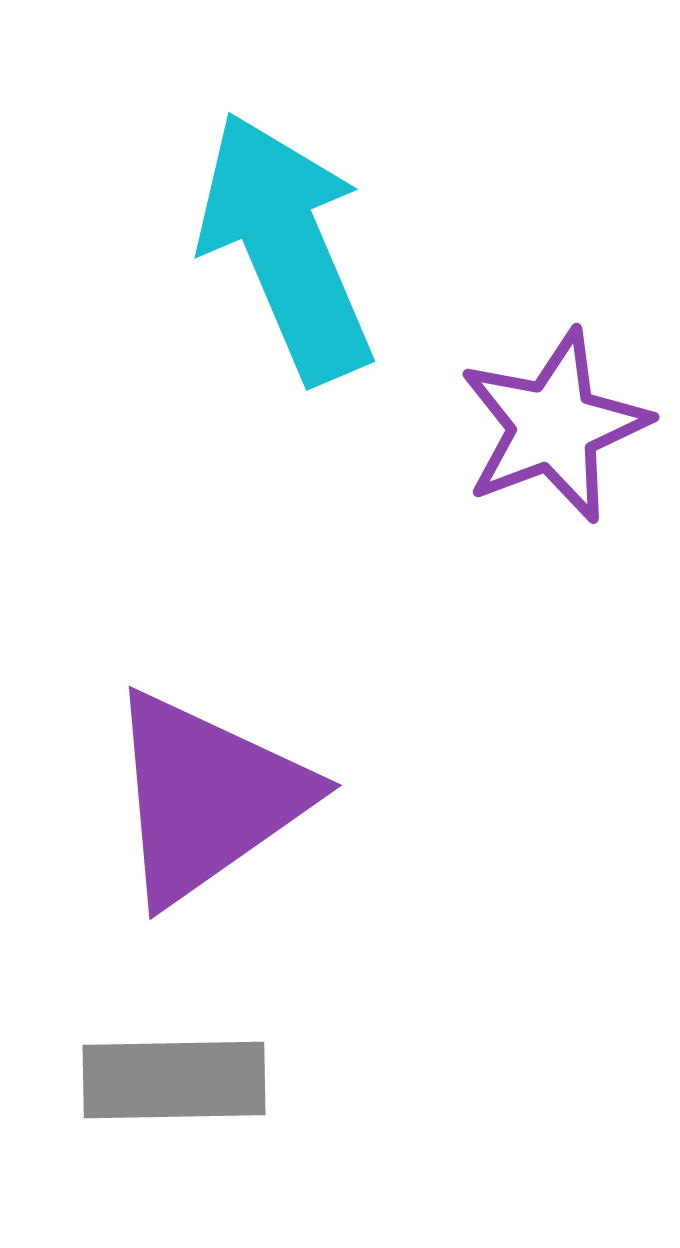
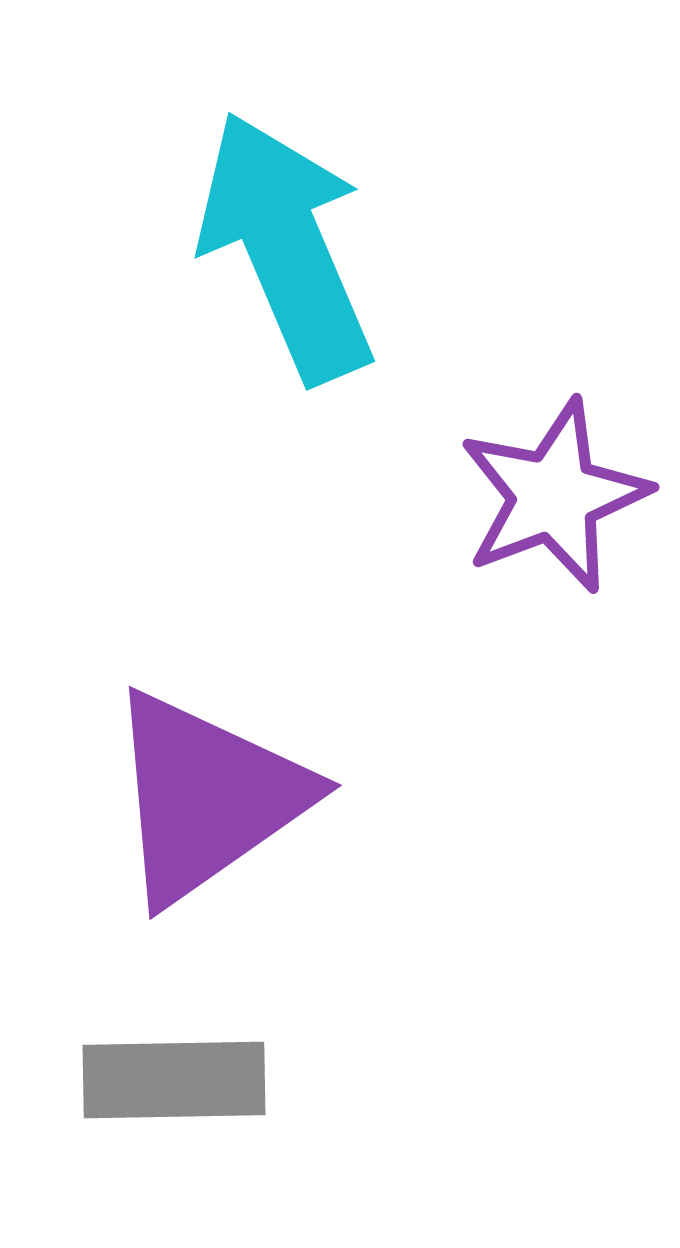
purple star: moved 70 px down
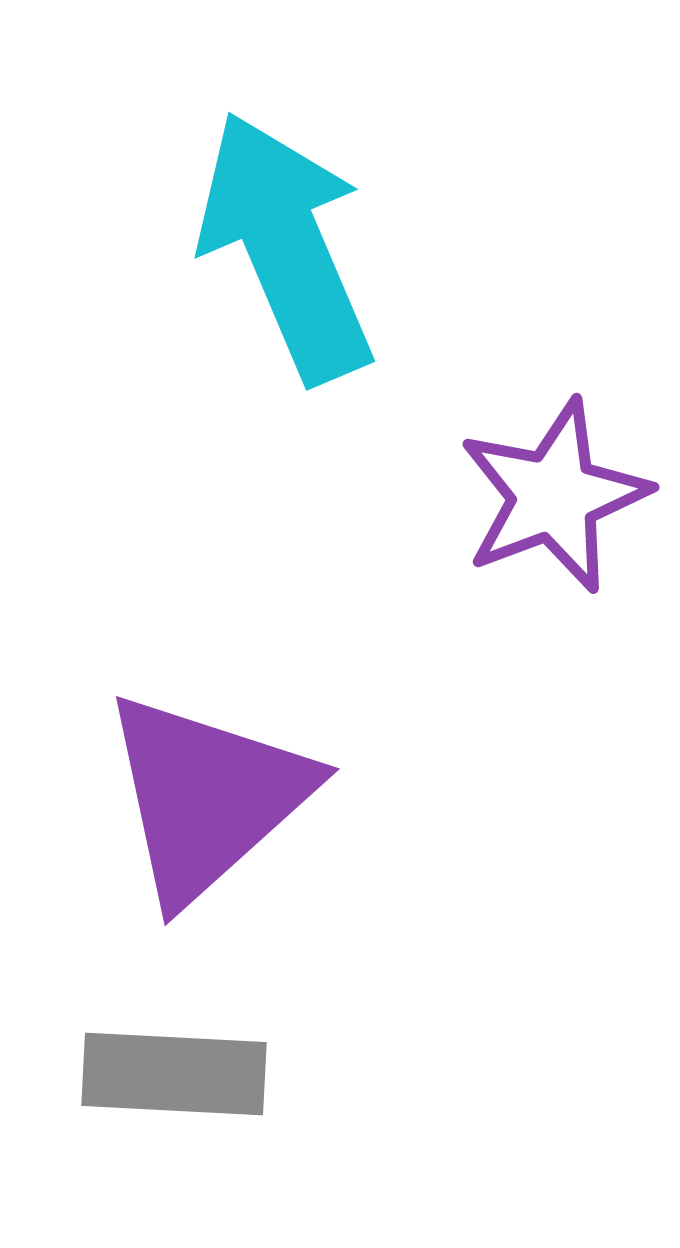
purple triangle: rotated 7 degrees counterclockwise
gray rectangle: moved 6 px up; rotated 4 degrees clockwise
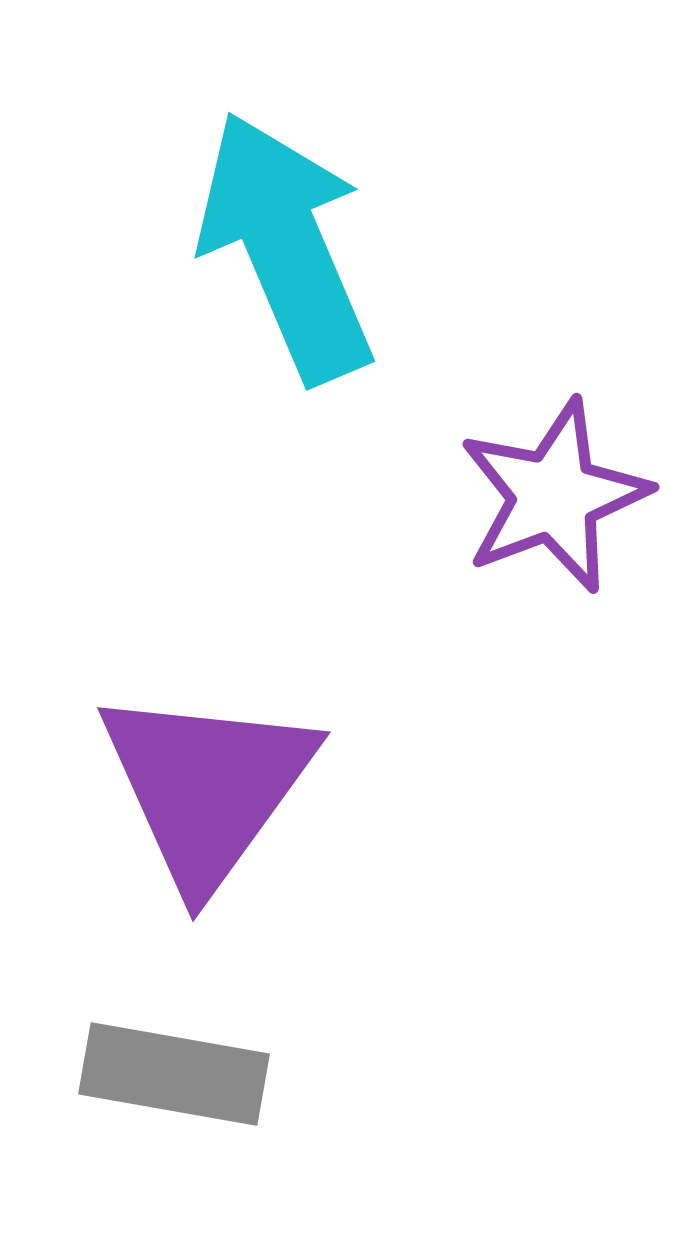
purple triangle: moved 10 px up; rotated 12 degrees counterclockwise
gray rectangle: rotated 7 degrees clockwise
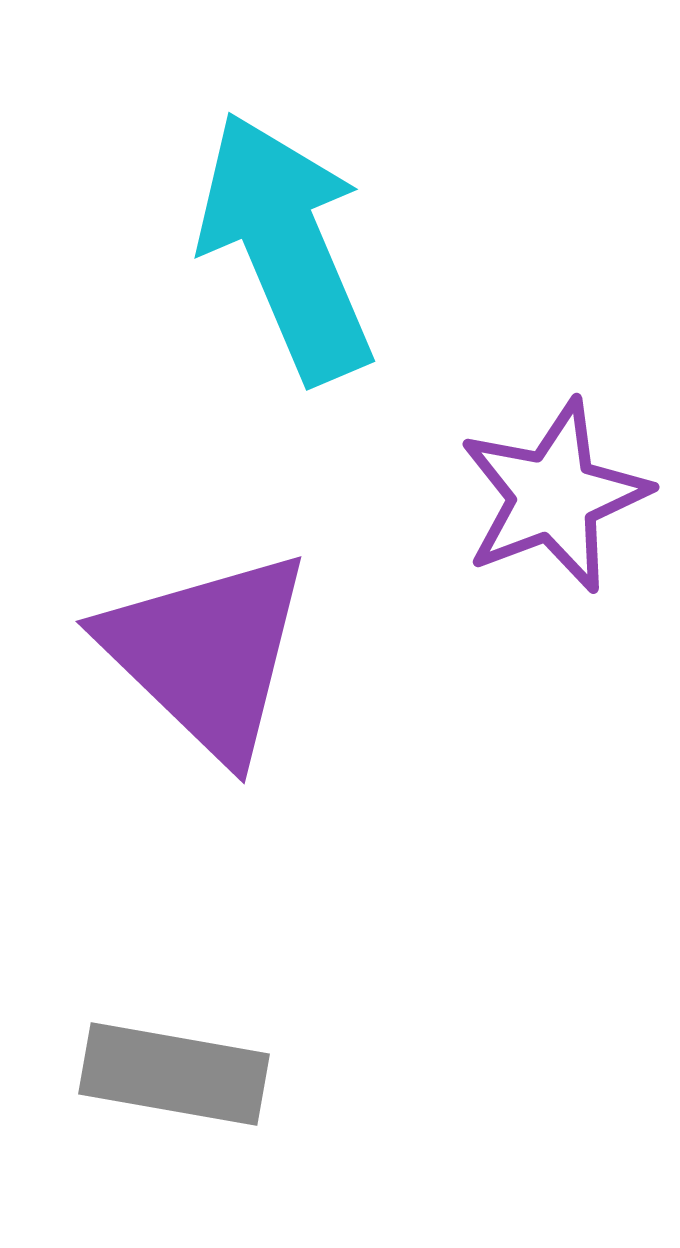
purple triangle: moved 133 px up; rotated 22 degrees counterclockwise
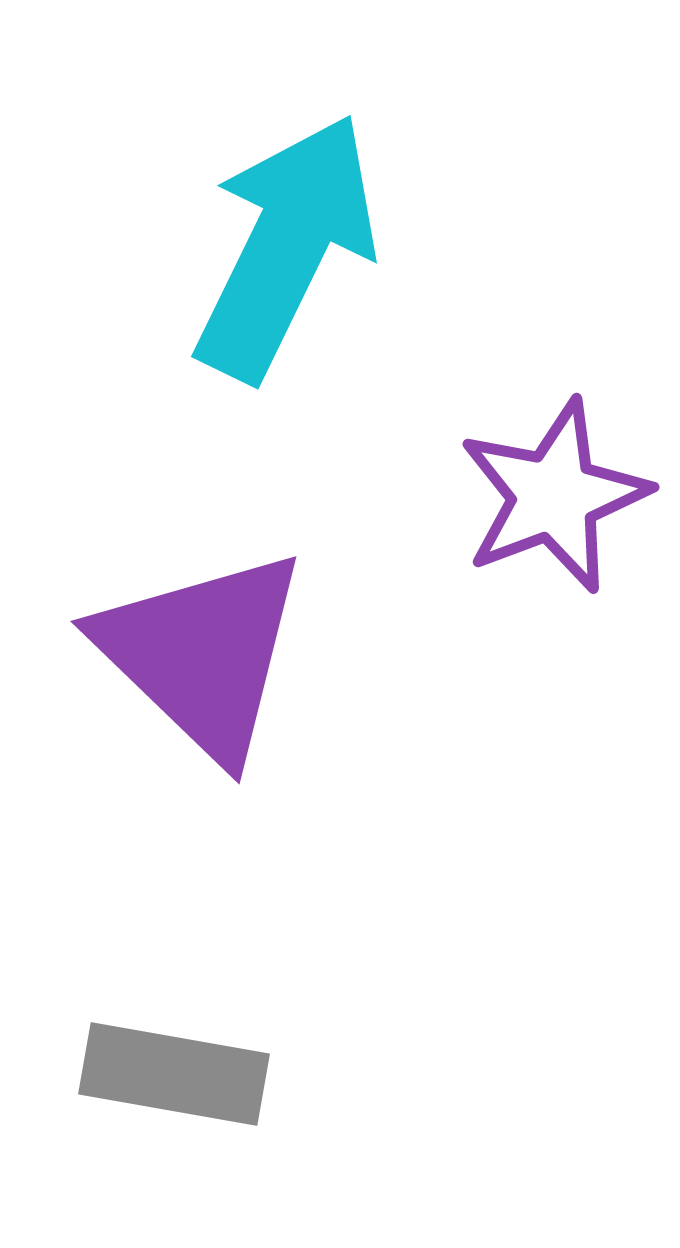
cyan arrow: rotated 49 degrees clockwise
purple triangle: moved 5 px left
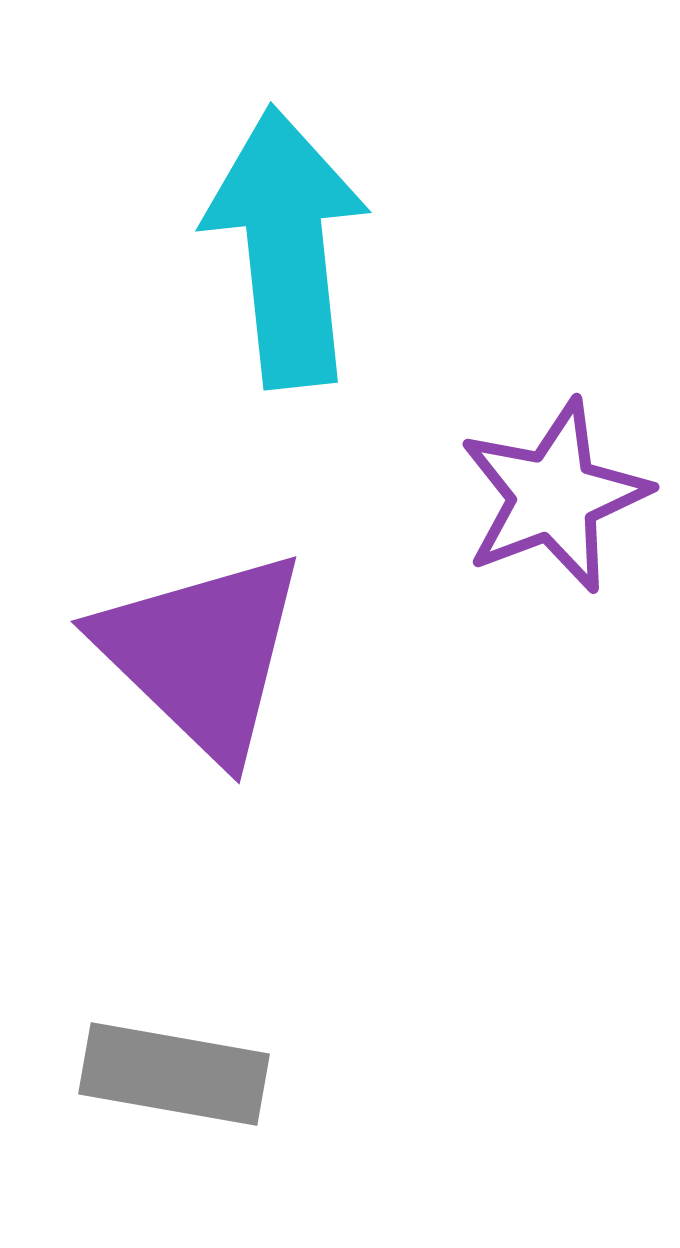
cyan arrow: rotated 32 degrees counterclockwise
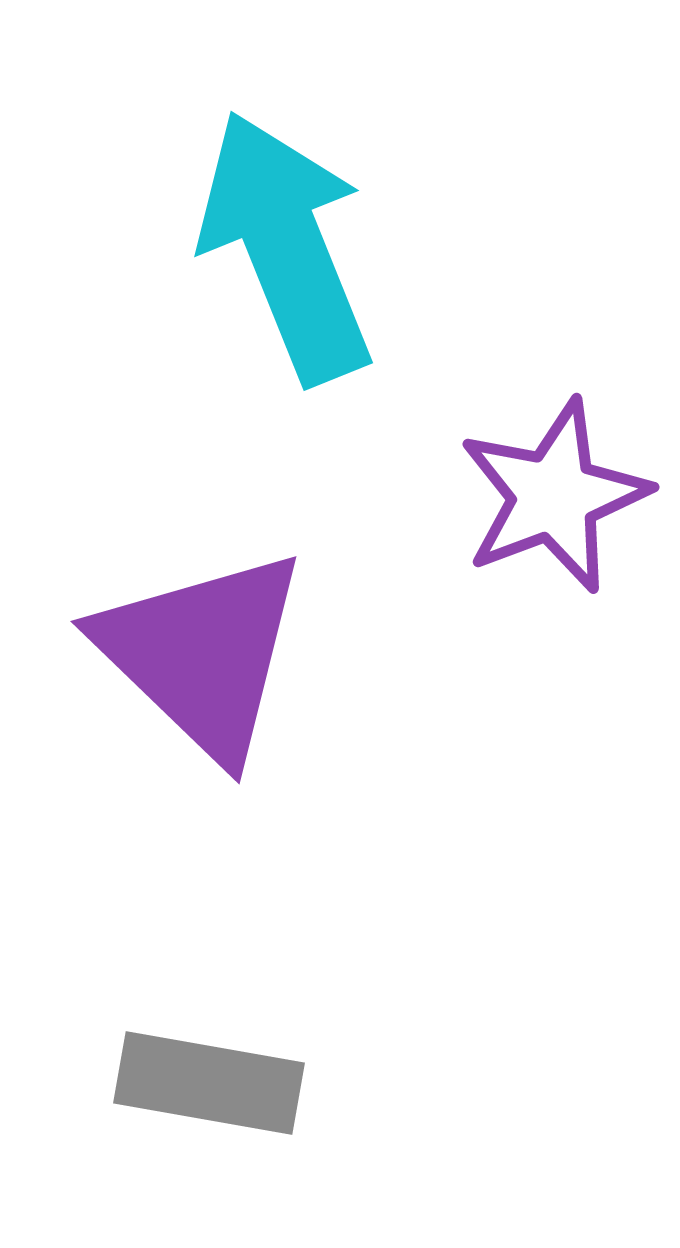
cyan arrow: rotated 16 degrees counterclockwise
gray rectangle: moved 35 px right, 9 px down
